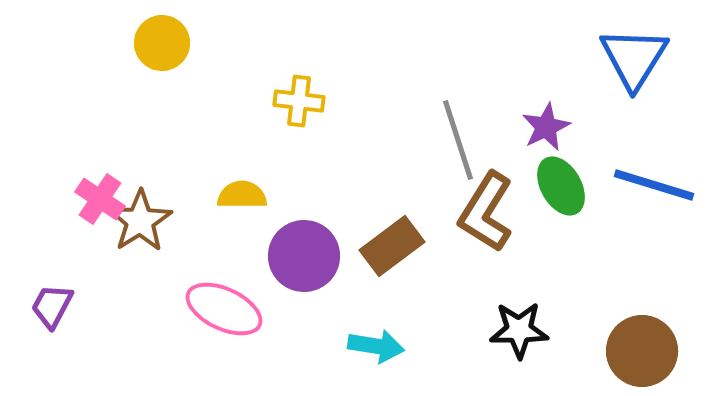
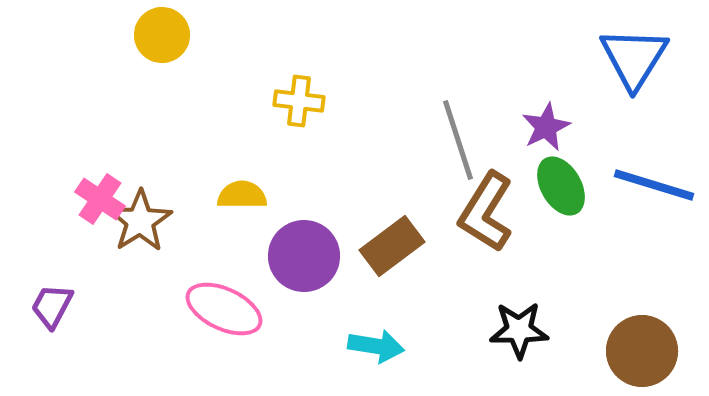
yellow circle: moved 8 px up
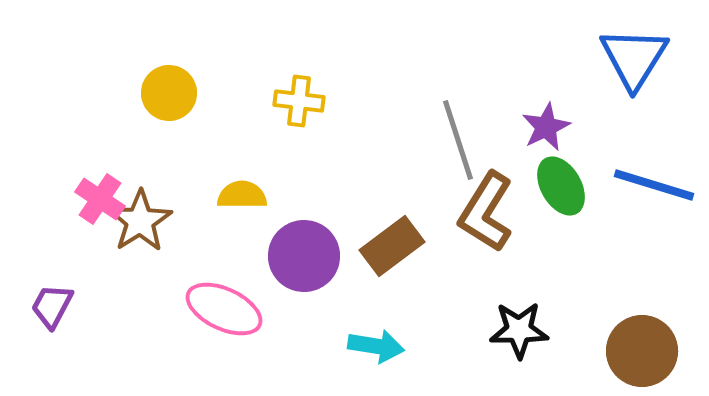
yellow circle: moved 7 px right, 58 px down
